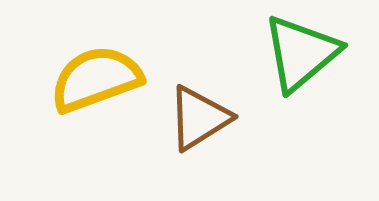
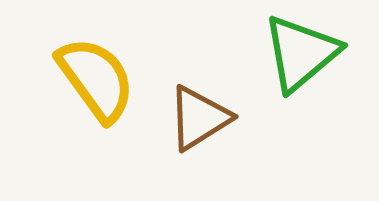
yellow semicircle: rotated 74 degrees clockwise
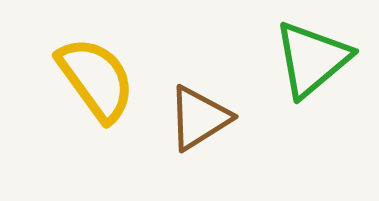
green triangle: moved 11 px right, 6 px down
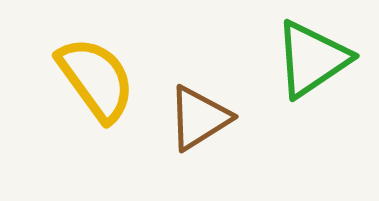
green triangle: rotated 6 degrees clockwise
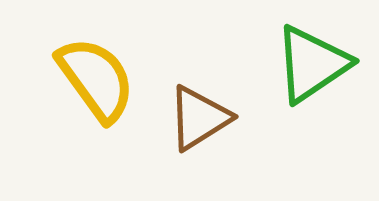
green triangle: moved 5 px down
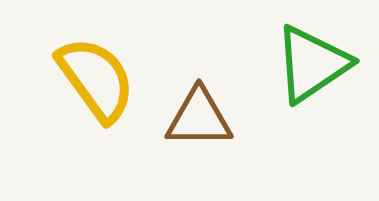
brown triangle: rotated 32 degrees clockwise
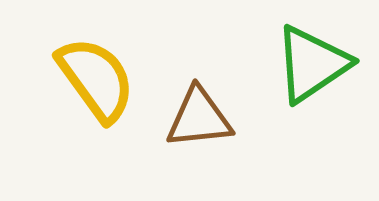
brown triangle: rotated 6 degrees counterclockwise
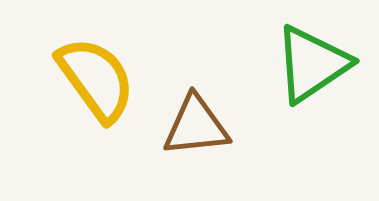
brown triangle: moved 3 px left, 8 px down
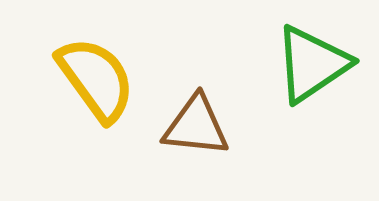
brown triangle: rotated 12 degrees clockwise
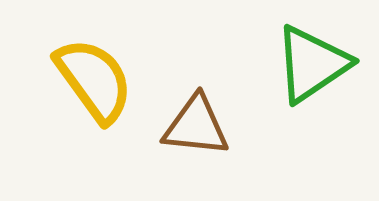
yellow semicircle: moved 2 px left, 1 px down
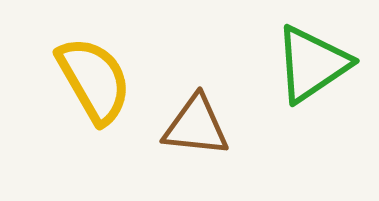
yellow semicircle: rotated 6 degrees clockwise
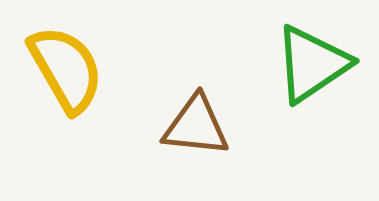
yellow semicircle: moved 28 px left, 11 px up
